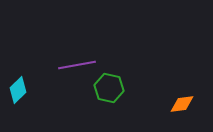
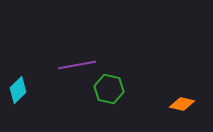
green hexagon: moved 1 px down
orange diamond: rotated 20 degrees clockwise
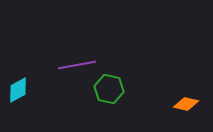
cyan diamond: rotated 16 degrees clockwise
orange diamond: moved 4 px right
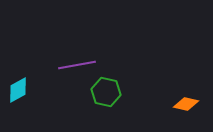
green hexagon: moved 3 px left, 3 px down
